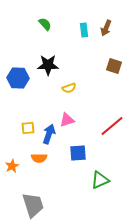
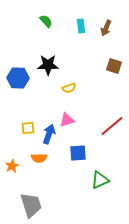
green semicircle: moved 1 px right, 3 px up
cyan rectangle: moved 3 px left, 4 px up
gray trapezoid: moved 2 px left
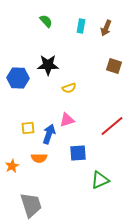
cyan rectangle: rotated 16 degrees clockwise
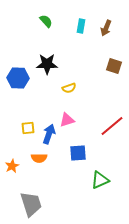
black star: moved 1 px left, 1 px up
gray trapezoid: moved 1 px up
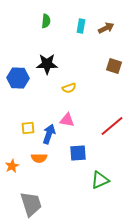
green semicircle: rotated 48 degrees clockwise
brown arrow: rotated 140 degrees counterclockwise
pink triangle: rotated 28 degrees clockwise
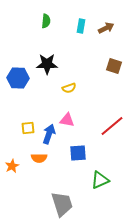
gray trapezoid: moved 31 px right
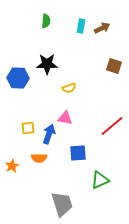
brown arrow: moved 4 px left
pink triangle: moved 2 px left, 2 px up
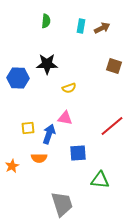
green triangle: rotated 30 degrees clockwise
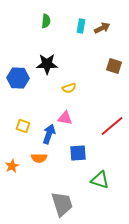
yellow square: moved 5 px left, 2 px up; rotated 24 degrees clockwise
green triangle: rotated 12 degrees clockwise
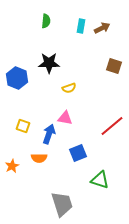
black star: moved 2 px right, 1 px up
blue hexagon: moved 1 px left; rotated 20 degrees clockwise
blue square: rotated 18 degrees counterclockwise
